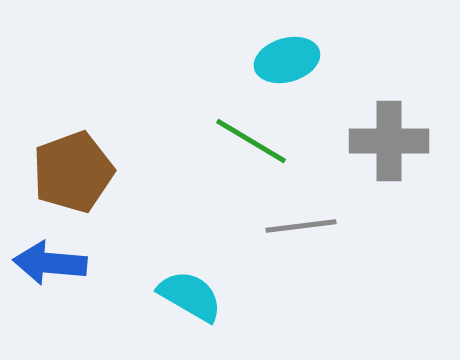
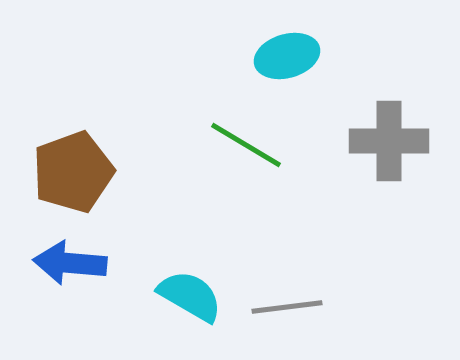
cyan ellipse: moved 4 px up
green line: moved 5 px left, 4 px down
gray line: moved 14 px left, 81 px down
blue arrow: moved 20 px right
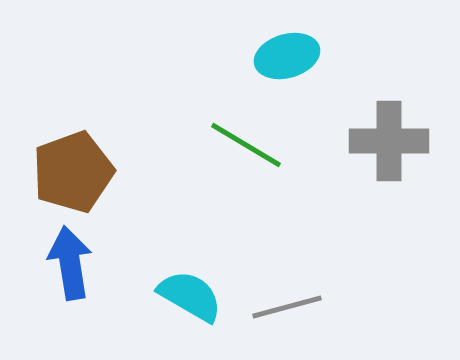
blue arrow: rotated 76 degrees clockwise
gray line: rotated 8 degrees counterclockwise
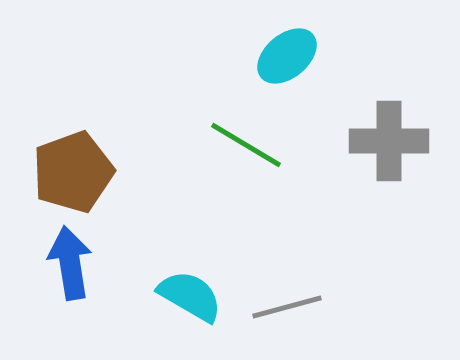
cyan ellipse: rotated 24 degrees counterclockwise
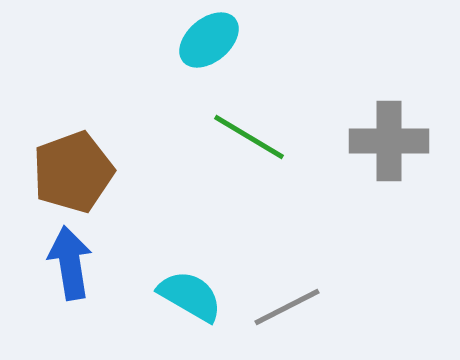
cyan ellipse: moved 78 px left, 16 px up
green line: moved 3 px right, 8 px up
gray line: rotated 12 degrees counterclockwise
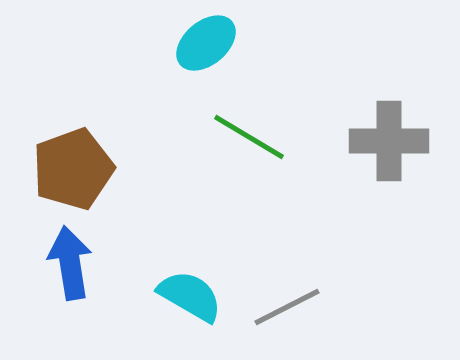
cyan ellipse: moved 3 px left, 3 px down
brown pentagon: moved 3 px up
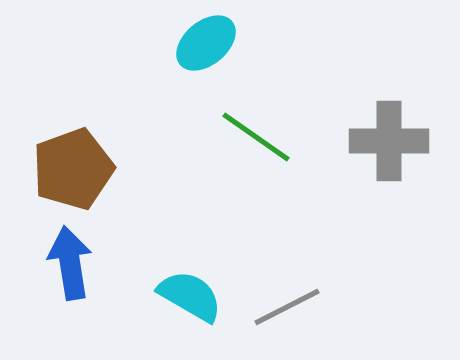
green line: moved 7 px right; rotated 4 degrees clockwise
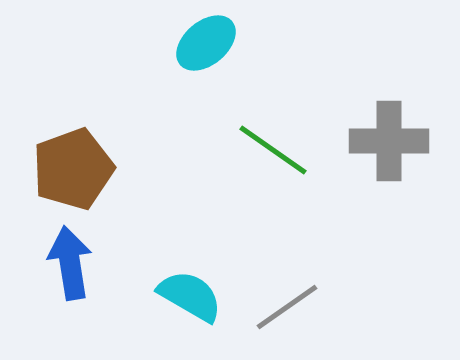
green line: moved 17 px right, 13 px down
gray line: rotated 8 degrees counterclockwise
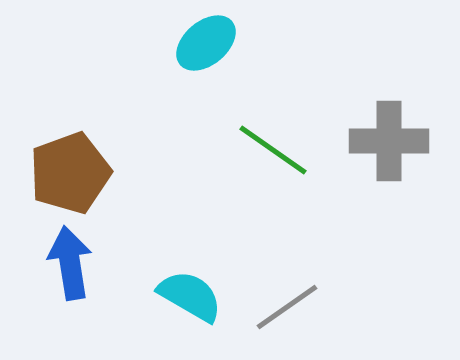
brown pentagon: moved 3 px left, 4 px down
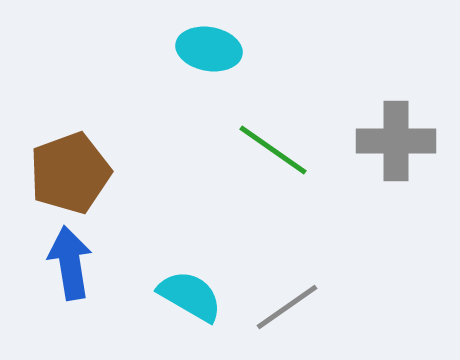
cyan ellipse: moved 3 px right, 6 px down; rotated 50 degrees clockwise
gray cross: moved 7 px right
